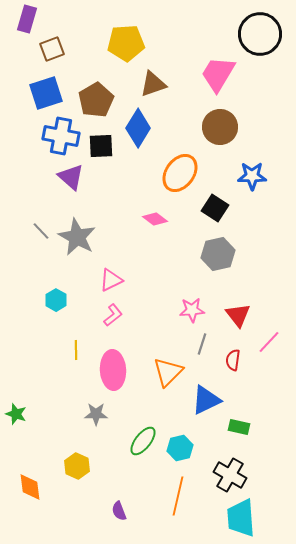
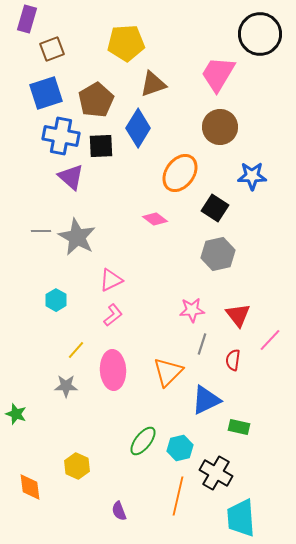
gray line at (41, 231): rotated 48 degrees counterclockwise
pink line at (269, 342): moved 1 px right, 2 px up
yellow line at (76, 350): rotated 42 degrees clockwise
gray star at (96, 414): moved 30 px left, 28 px up
black cross at (230, 475): moved 14 px left, 2 px up
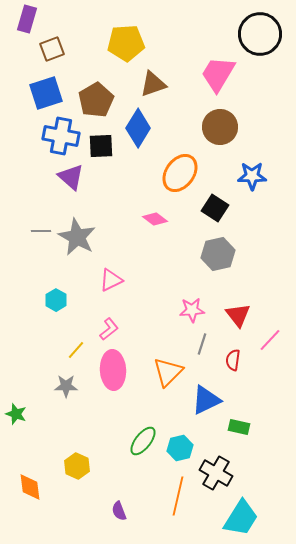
pink L-shape at (113, 315): moved 4 px left, 14 px down
cyan trapezoid at (241, 518): rotated 144 degrees counterclockwise
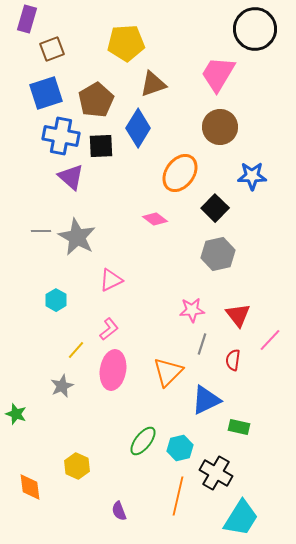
black circle at (260, 34): moved 5 px left, 5 px up
black square at (215, 208): rotated 12 degrees clockwise
pink ellipse at (113, 370): rotated 12 degrees clockwise
gray star at (66, 386): moved 4 px left; rotated 25 degrees counterclockwise
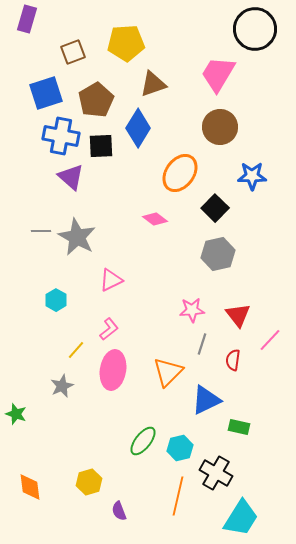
brown square at (52, 49): moved 21 px right, 3 px down
yellow hexagon at (77, 466): moved 12 px right, 16 px down; rotated 20 degrees clockwise
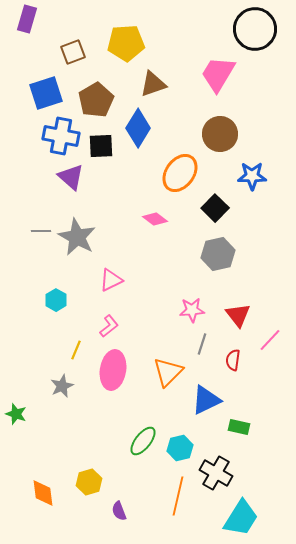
brown circle at (220, 127): moved 7 px down
pink L-shape at (109, 329): moved 3 px up
yellow line at (76, 350): rotated 18 degrees counterclockwise
orange diamond at (30, 487): moved 13 px right, 6 px down
